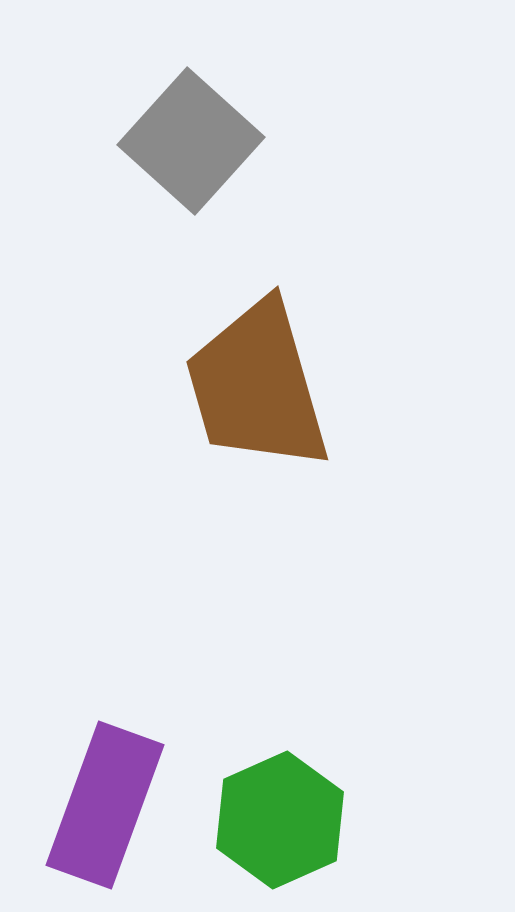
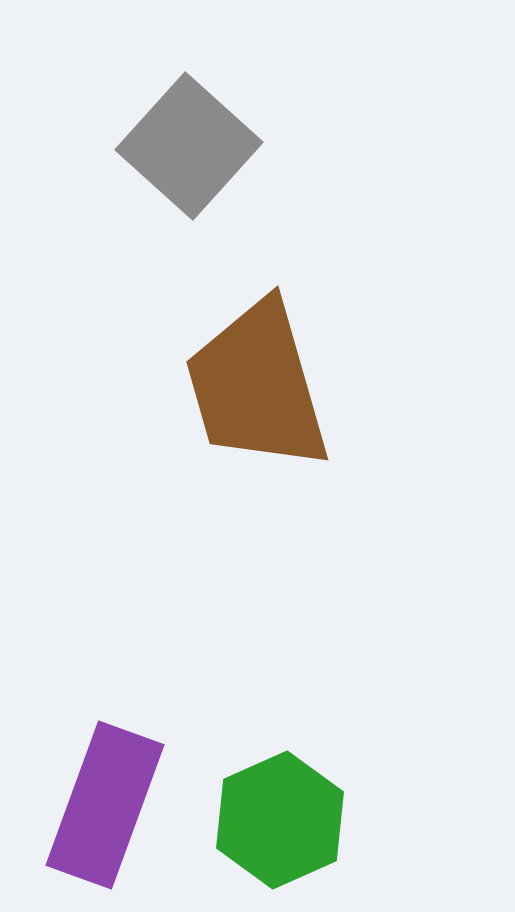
gray square: moved 2 px left, 5 px down
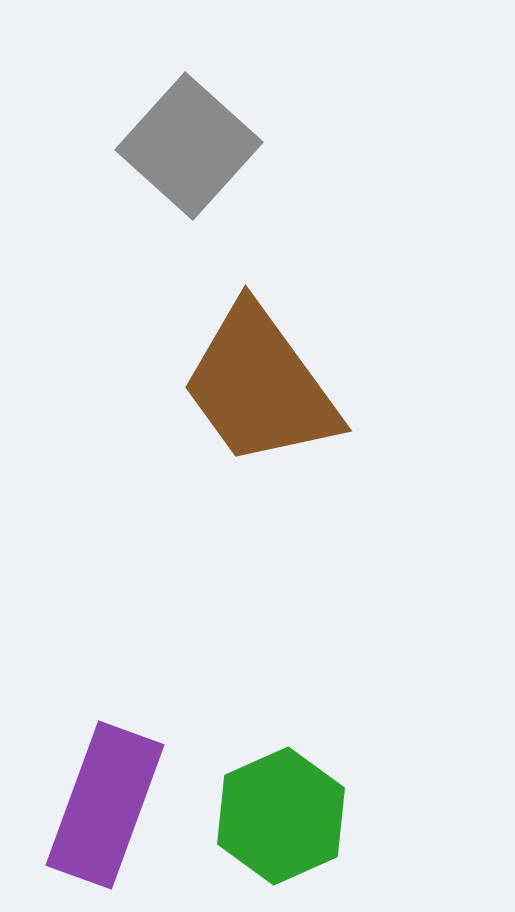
brown trapezoid: moved 3 px right; rotated 20 degrees counterclockwise
green hexagon: moved 1 px right, 4 px up
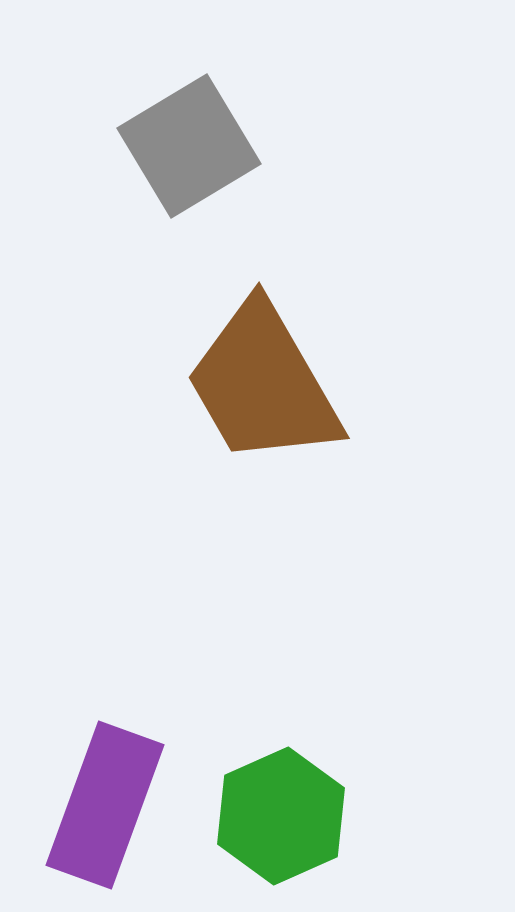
gray square: rotated 17 degrees clockwise
brown trapezoid: moved 3 px right, 2 px up; rotated 6 degrees clockwise
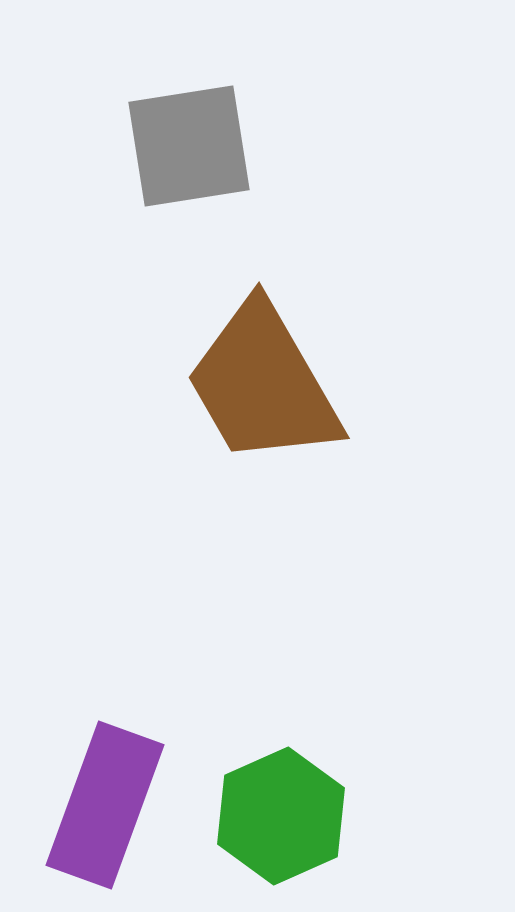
gray square: rotated 22 degrees clockwise
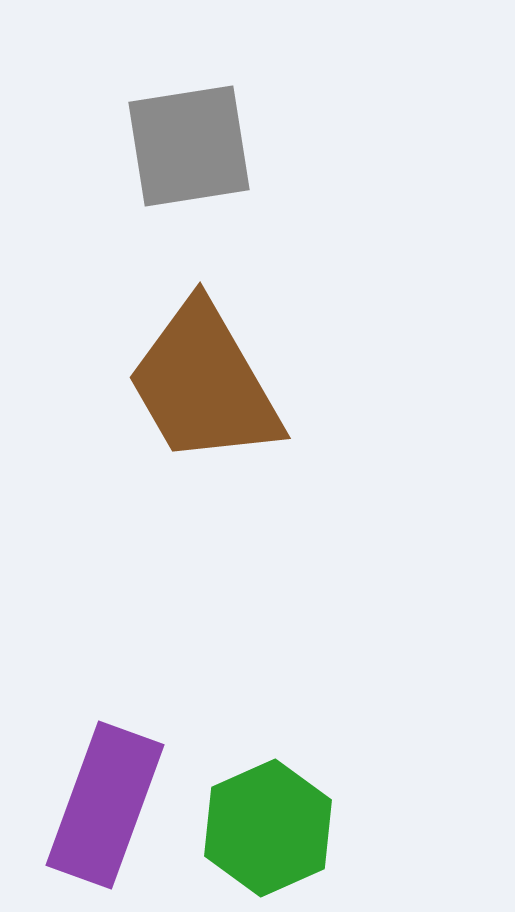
brown trapezoid: moved 59 px left
green hexagon: moved 13 px left, 12 px down
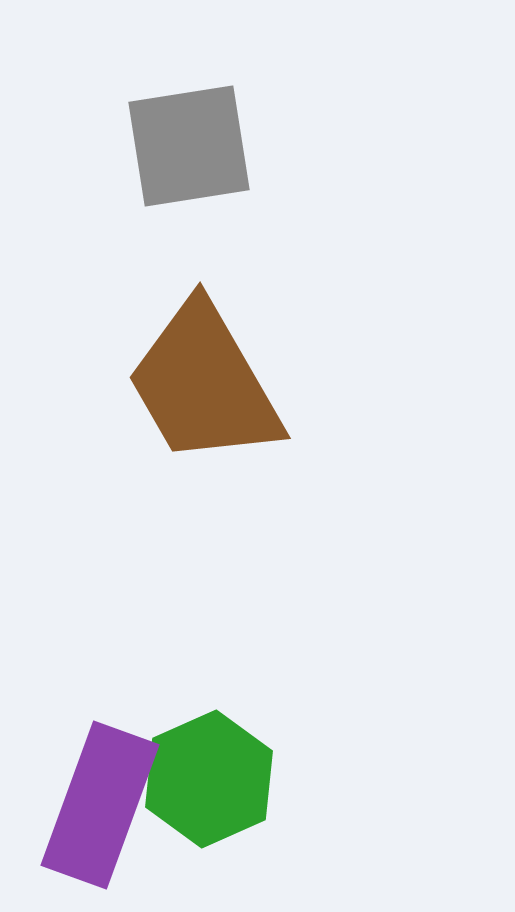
purple rectangle: moved 5 px left
green hexagon: moved 59 px left, 49 px up
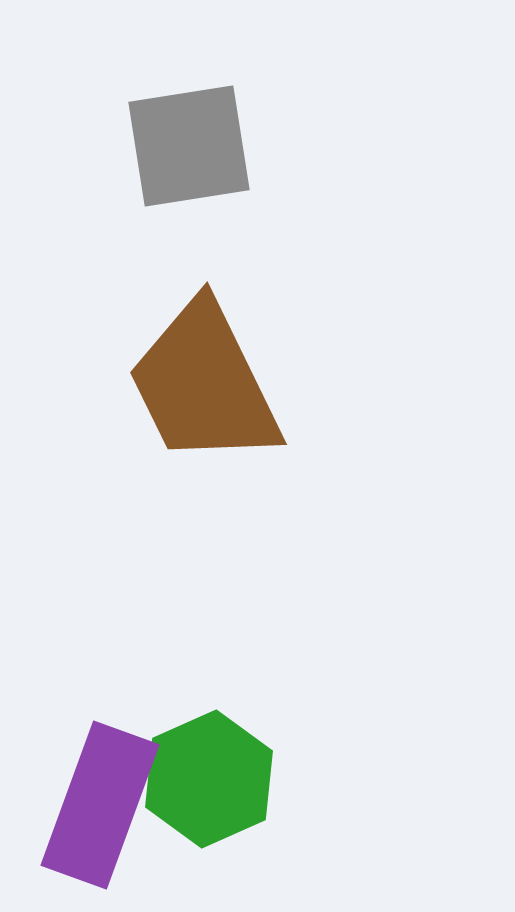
brown trapezoid: rotated 4 degrees clockwise
